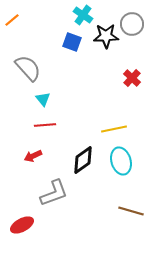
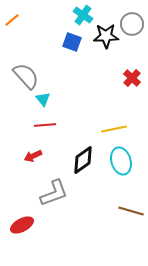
gray semicircle: moved 2 px left, 8 px down
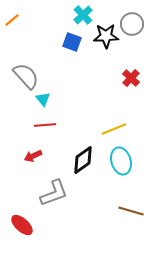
cyan cross: rotated 12 degrees clockwise
red cross: moved 1 px left
yellow line: rotated 10 degrees counterclockwise
red ellipse: rotated 70 degrees clockwise
